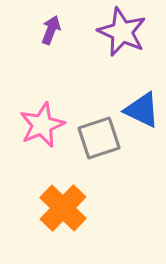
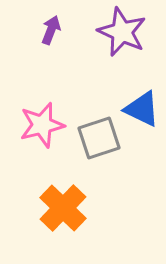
blue triangle: moved 1 px up
pink star: rotated 9 degrees clockwise
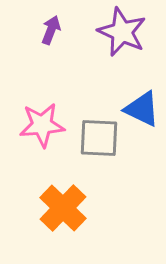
pink star: rotated 9 degrees clockwise
gray square: rotated 21 degrees clockwise
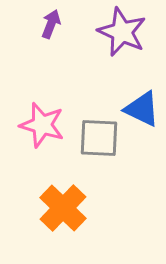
purple arrow: moved 6 px up
pink star: rotated 21 degrees clockwise
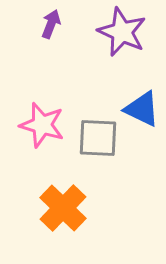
gray square: moved 1 px left
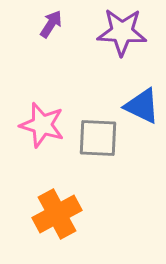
purple arrow: rotated 12 degrees clockwise
purple star: rotated 21 degrees counterclockwise
blue triangle: moved 3 px up
orange cross: moved 6 px left, 6 px down; rotated 18 degrees clockwise
